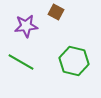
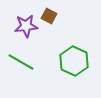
brown square: moved 7 px left, 4 px down
green hexagon: rotated 12 degrees clockwise
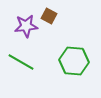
green hexagon: rotated 20 degrees counterclockwise
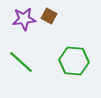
purple star: moved 2 px left, 7 px up
green line: rotated 12 degrees clockwise
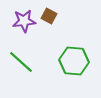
purple star: moved 2 px down
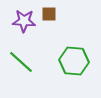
brown square: moved 2 px up; rotated 28 degrees counterclockwise
purple star: rotated 10 degrees clockwise
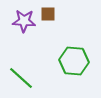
brown square: moved 1 px left
green line: moved 16 px down
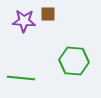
green line: rotated 36 degrees counterclockwise
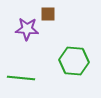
purple star: moved 3 px right, 8 px down
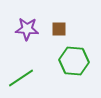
brown square: moved 11 px right, 15 px down
green line: rotated 40 degrees counterclockwise
